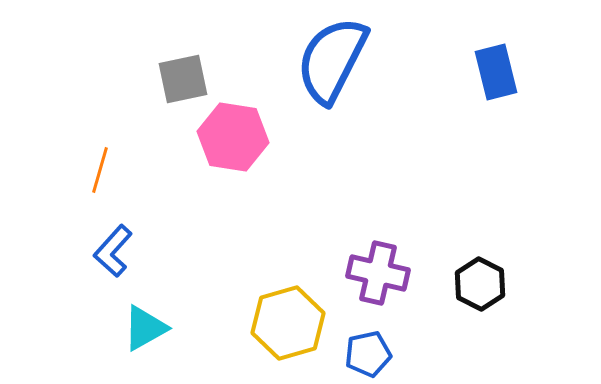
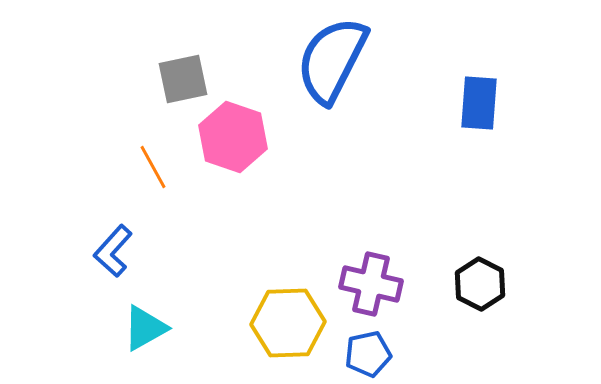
blue rectangle: moved 17 px left, 31 px down; rotated 18 degrees clockwise
pink hexagon: rotated 10 degrees clockwise
orange line: moved 53 px right, 3 px up; rotated 45 degrees counterclockwise
purple cross: moved 7 px left, 11 px down
yellow hexagon: rotated 14 degrees clockwise
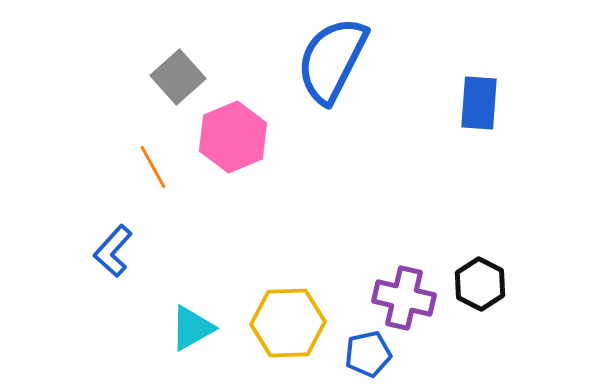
gray square: moved 5 px left, 2 px up; rotated 30 degrees counterclockwise
pink hexagon: rotated 18 degrees clockwise
purple cross: moved 33 px right, 14 px down
cyan triangle: moved 47 px right
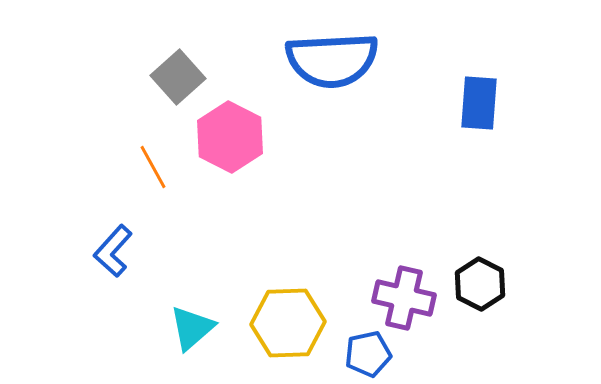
blue semicircle: rotated 120 degrees counterclockwise
pink hexagon: moved 3 px left; rotated 10 degrees counterclockwise
cyan triangle: rotated 12 degrees counterclockwise
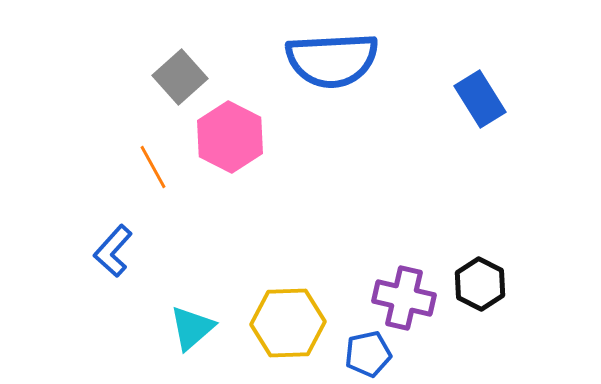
gray square: moved 2 px right
blue rectangle: moved 1 px right, 4 px up; rotated 36 degrees counterclockwise
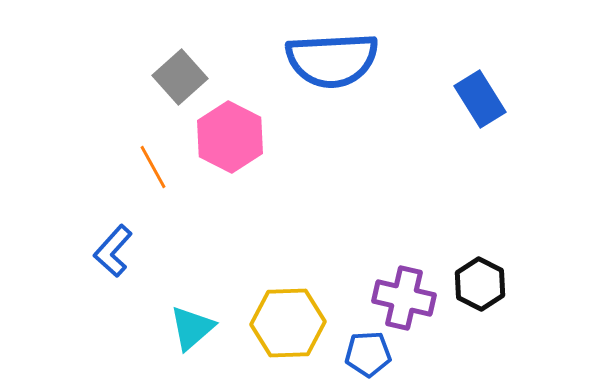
blue pentagon: rotated 9 degrees clockwise
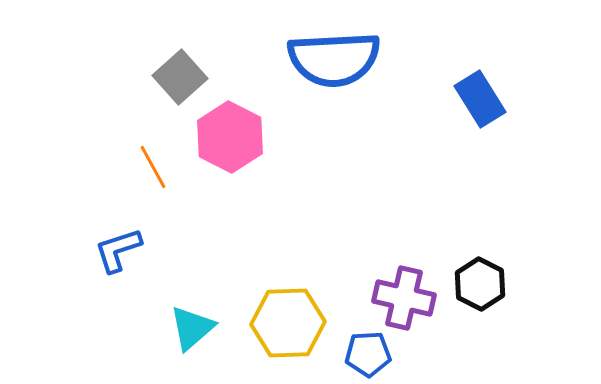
blue semicircle: moved 2 px right, 1 px up
blue L-shape: moved 5 px right, 1 px up; rotated 30 degrees clockwise
